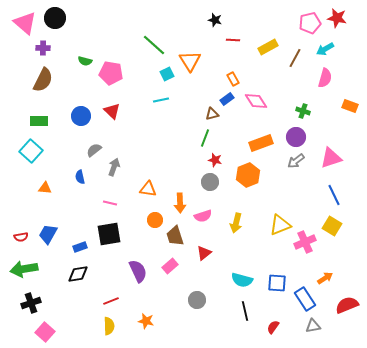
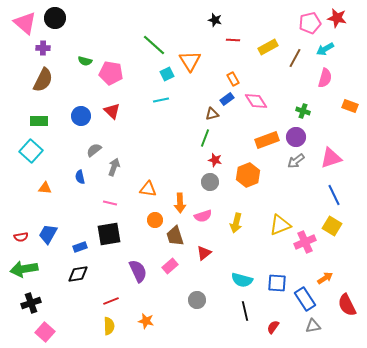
orange rectangle at (261, 143): moved 6 px right, 3 px up
red semicircle at (347, 305): rotated 95 degrees counterclockwise
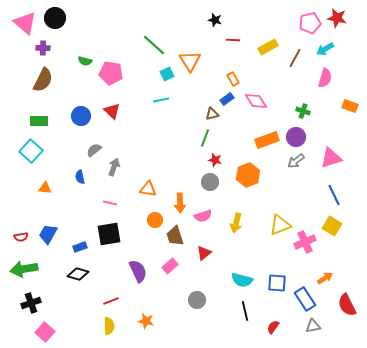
black diamond at (78, 274): rotated 25 degrees clockwise
